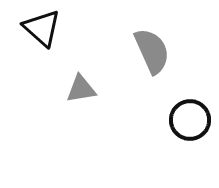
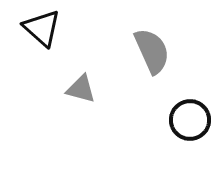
gray triangle: rotated 24 degrees clockwise
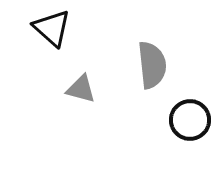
black triangle: moved 10 px right
gray semicircle: moved 14 px down; rotated 18 degrees clockwise
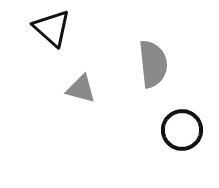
gray semicircle: moved 1 px right, 1 px up
black circle: moved 8 px left, 10 px down
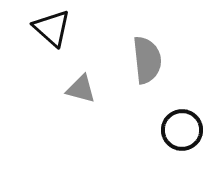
gray semicircle: moved 6 px left, 4 px up
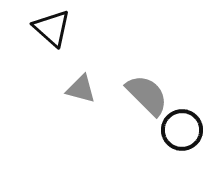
gray semicircle: moved 35 px down; rotated 39 degrees counterclockwise
